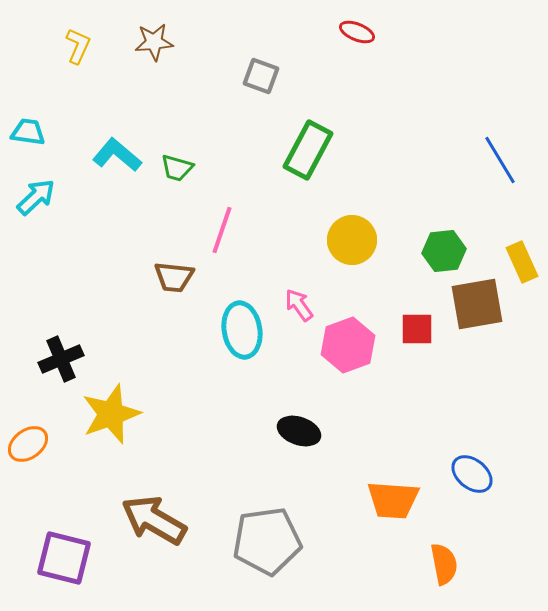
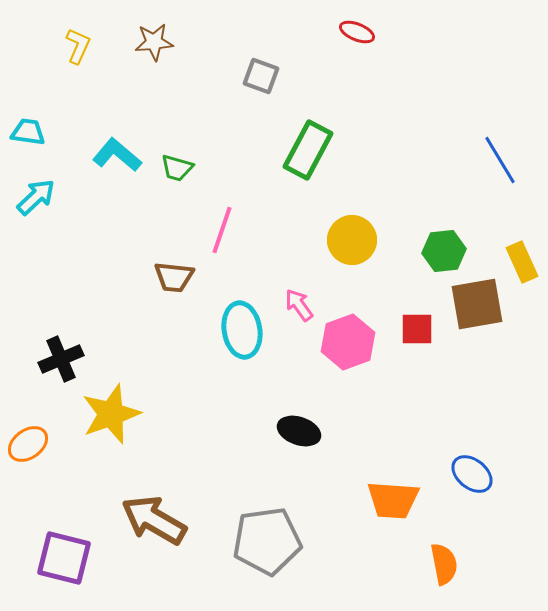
pink hexagon: moved 3 px up
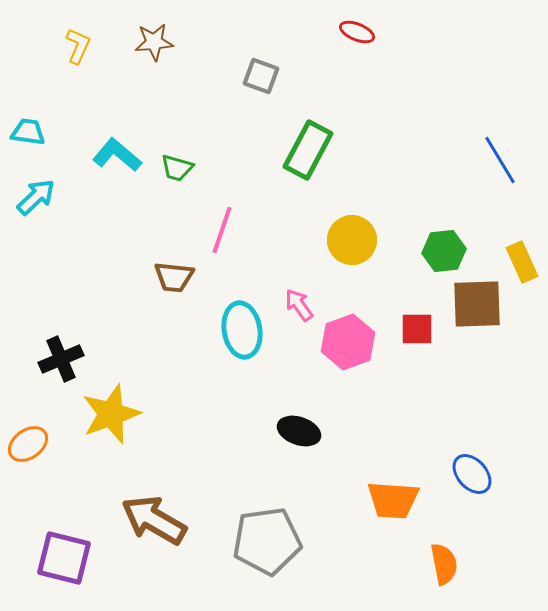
brown square: rotated 8 degrees clockwise
blue ellipse: rotated 9 degrees clockwise
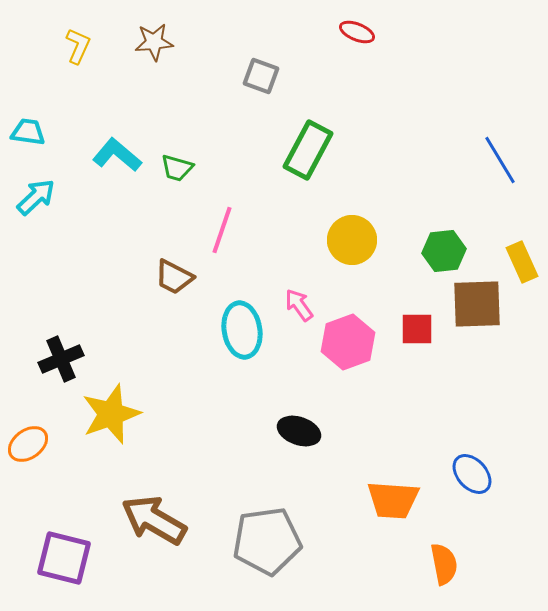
brown trapezoid: rotated 21 degrees clockwise
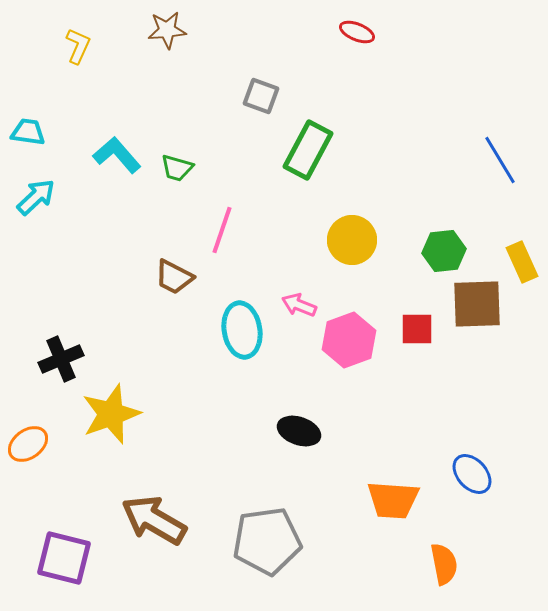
brown star: moved 13 px right, 12 px up
gray square: moved 20 px down
cyan L-shape: rotated 9 degrees clockwise
pink arrow: rotated 32 degrees counterclockwise
pink hexagon: moved 1 px right, 2 px up
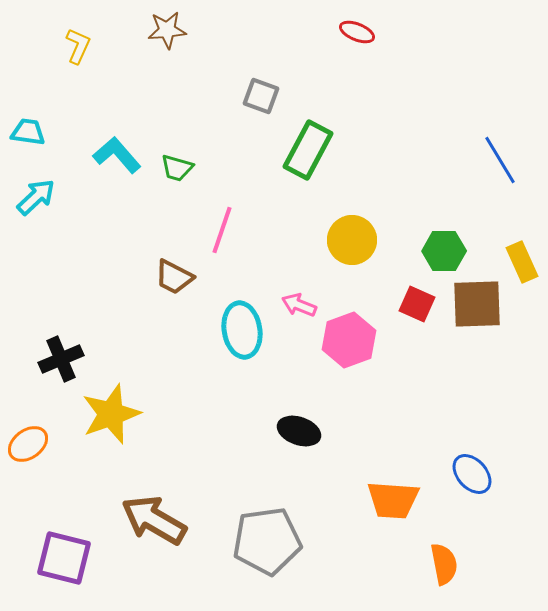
green hexagon: rotated 6 degrees clockwise
red square: moved 25 px up; rotated 24 degrees clockwise
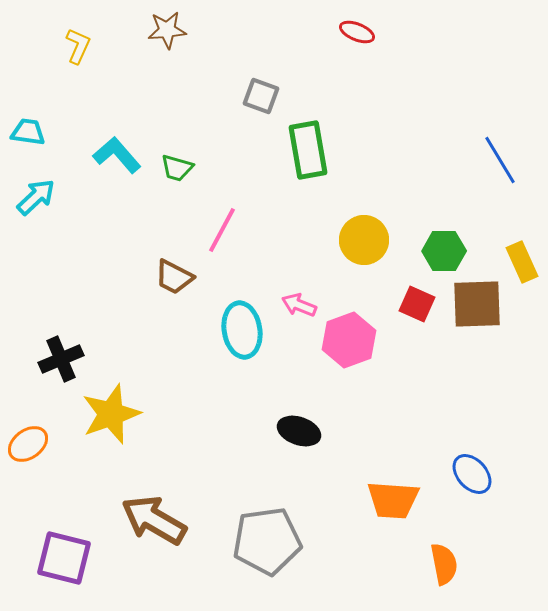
green rectangle: rotated 38 degrees counterclockwise
pink line: rotated 9 degrees clockwise
yellow circle: moved 12 px right
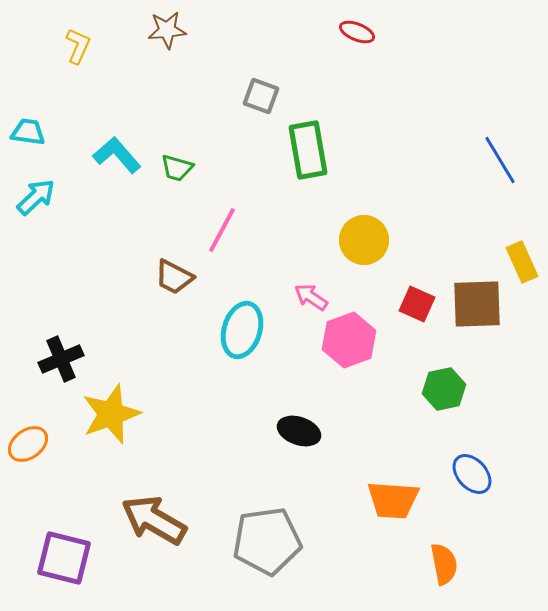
green hexagon: moved 138 px down; rotated 12 degrees counterclockwise
pink arrow: moved 12 px right, 8 px up; rotated 12 degrees clockwise
cyan ellipse: rotated 26 degrees clockwise
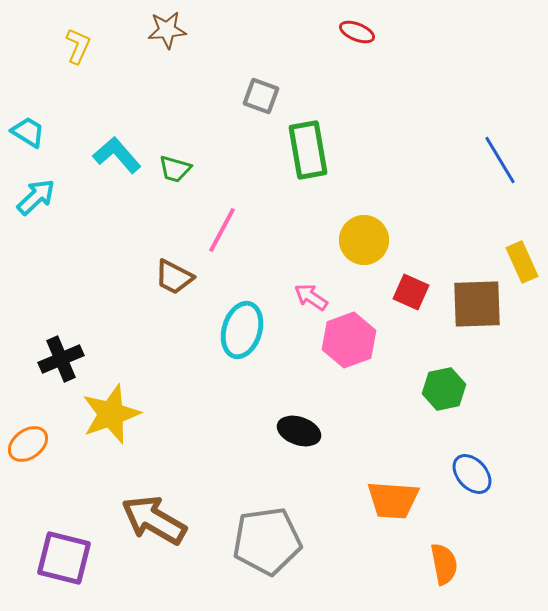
cyan trapezoid: rotated 24 degrees clockwise
green trapezoid: moved 2 px left, 1 px down
red square: moved 6 px left, 12 px up
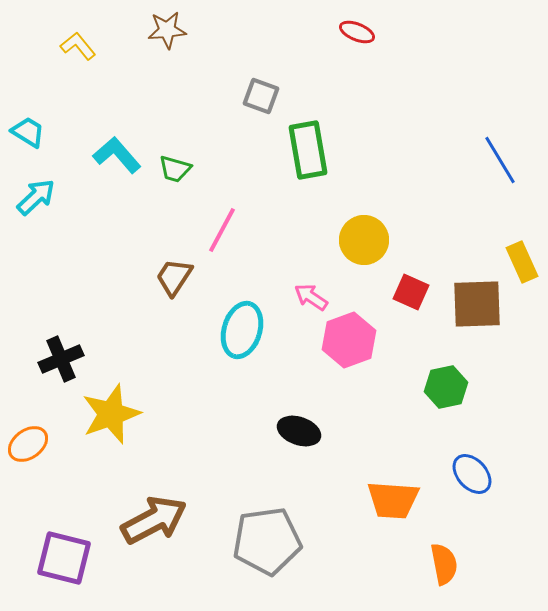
yellow L-shape: rotated 63 degrees counterclockwise
brown trapezoid: rotated 96 degrees clockwise
green hexagon: moved 2 px right, 2 px up
brown arrow: rotated 122 degrees clockwise
